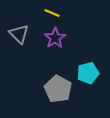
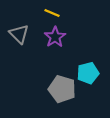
purple star: moved 1 px up
gray pentagon: moved 4 px right; rotated 12 degrees counterclockwise
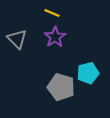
gray triangle: moved 2 px left, 5 px down
gray pentagon: moved 1 px left, 2 px up
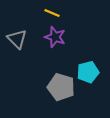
purple star: rotated 20 degrees counterclockwise
cyan pentagon: moved 1 px up
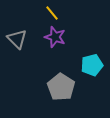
yellow line: rotated 28 degrees clockwise
cyan pentagon: moved 4 px right, 7 px up
gray pentagon: rotated 16 degrees clockwise
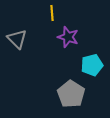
yellow line: rotated 35 degrees clockwise
purple star: moved 13 px right
gray pentagon: moved 10 px right, 7 px down
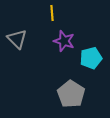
purple star: moved 4 px left, 4 px down
cyan pentagon: moved 1 px left, 7 px up
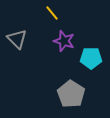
yellow line: rotated 35 degrees counterclockwise
cyan pentagon: rotated 15 degrees clockwise
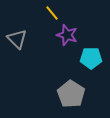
purple star: moved 3 px right, 6 px up
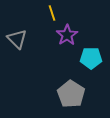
yellow line: rotated 21 degrees clockwise
purple star: rotated 20 degrees clockwise
